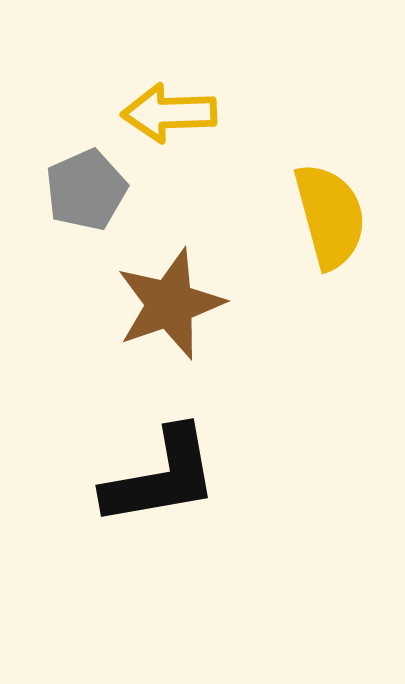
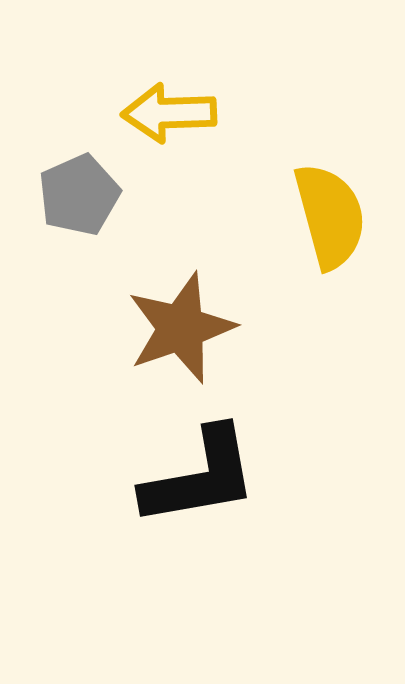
gray pentagon: moved 7 px left, 5 px down
brown star: moved 11 px right, 24 px down
black L-shape: moved 39 px right
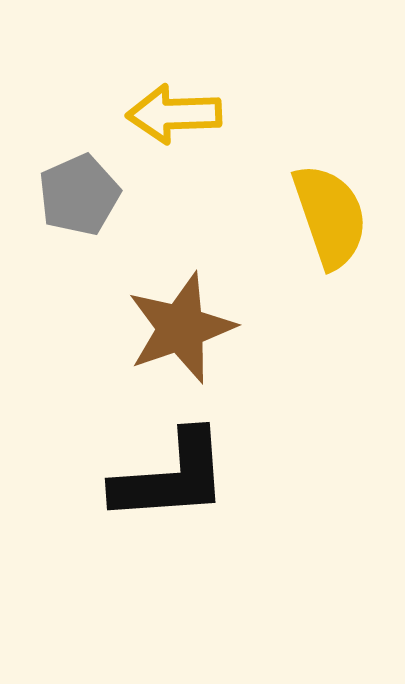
yellow arrow: moved 5 px right, 1 px down
yellow semicircle: rotated 4 degrees counterclockwise
black L-shape: moved 29 px left; rotated 6 degrees clockwise
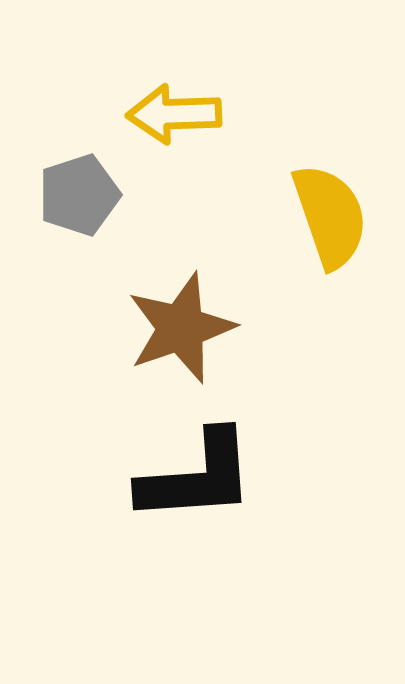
gray pentagon: rotated 6 degrees clockwise
black L-shape: moved 26 px right
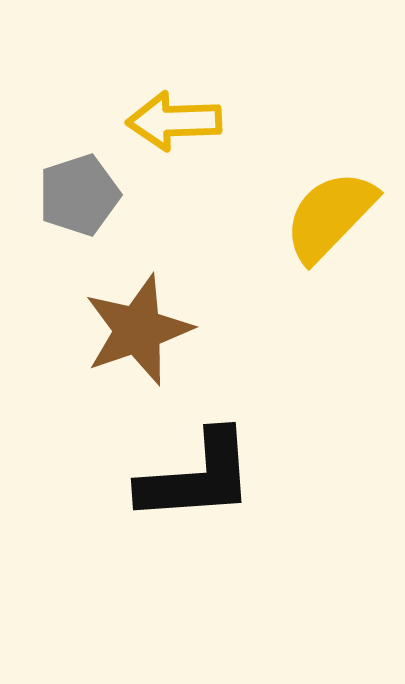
yellow arrow: moved 7 px down
yellow semicircle: rotated 117 degrees counterclockwise
brown star: moved 43 px left, 2 px down
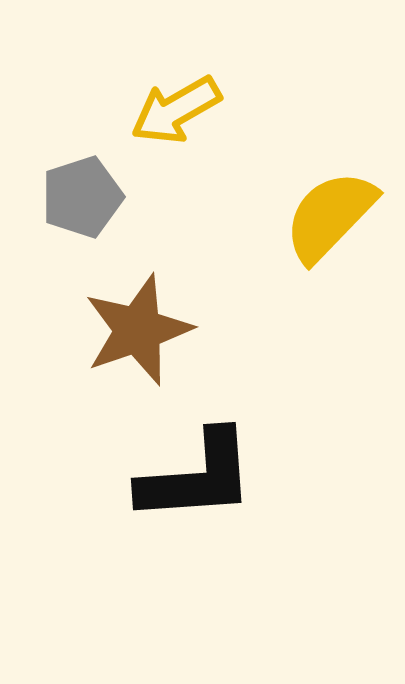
yellow arrow: moved 2 px right, 11 px up; rotated 28 degrees counterclockwise
gray pentagon: moved 3 px right, 2 px down
